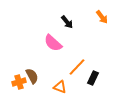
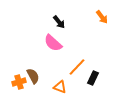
black arrow: moved 8 px left
brown semicircle: moved 1 px right
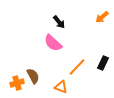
orange arrow: rotated 88 degrees clockwise
black rectangle: moved 10 px right, 15 px up
orange cross: moved 2 px left, 1 px down
orange triangle: moved 1 px right
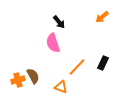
pink semicircle: rotated 30 degrees clockwise
orange cross: moved 1 px right, 3 px up
